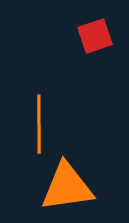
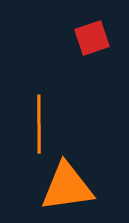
red square: moved 3 px left, 2 px down
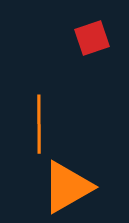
orange triangle: rotated 22 degrees counterclockwise
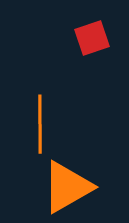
orange line: moved 1 px right
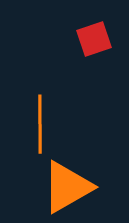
red square: moved 2 px right, 1 px down
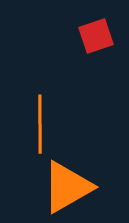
red square: moved 2 px right, 3 px up
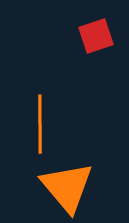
orange triangle: rotated 40 degrees counterclockwise
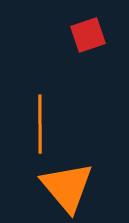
red square: moved 8 px left, 1 px up
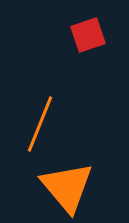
orange line: rotated 22 degrees clockwise
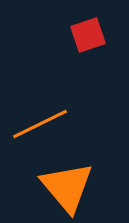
orange line: rotated 42 degrees clockwise
